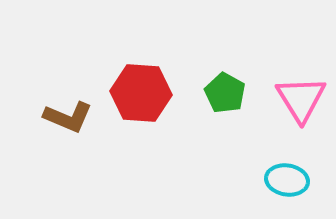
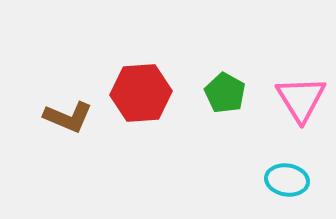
red hexagon: rotated 8 degrees counterclockwise
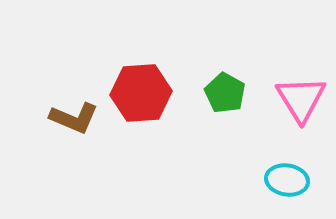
brown L-shape: moved 6 px right, 1 px down
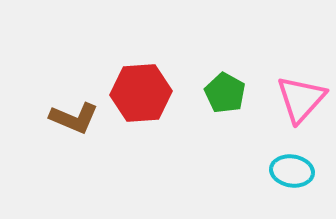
pink triangle: rotated 14 degrees clockwise
cyan ellipse: moved 5 px right, 9 px up
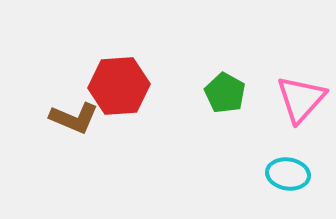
red hexagon: moved 22 px left, 7 px up
cyan ellipse: moved 4 px left, 3 px down
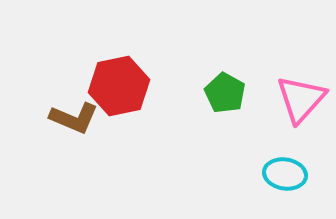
red hexagon: rotated 8 degrees counterclockwise
cyan ellipse: moved 3 px left
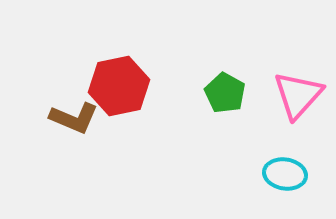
pink triangle: moved 3 px left, 4 px up
